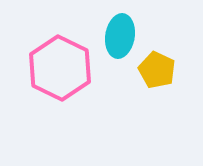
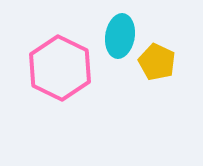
yellow pentagon: moved 8 px up
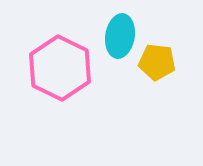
yellow pentagon: rotated 18 degrees counterclockwise
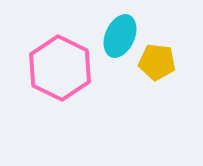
cyan ellipse: rotated 15 degrees clockwise
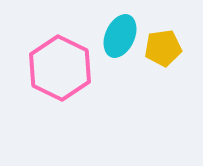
yellow pentagon: moved 6 px right, 14 px up; rotated 15 degrees counterclockwise
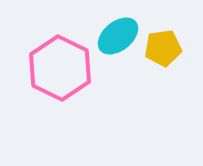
cyan ellipse: moved 2 px left; rotated 27 degrees clockwise
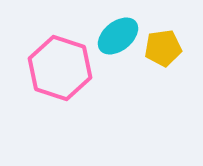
pink hexagon: rotated 8 degrees counterclockwise
